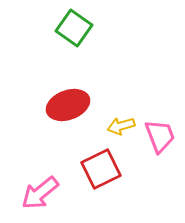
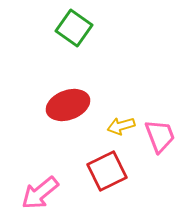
red square: moved 6 px right, 2 px down
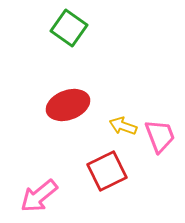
green square: moved 5 px left
yellow arrow: moved 2 px right; rotated 36 degrees clockwise
pink arrow: moved 1 px left, 3 px down
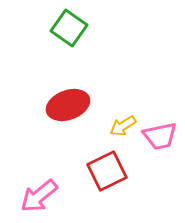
yellow arrow: rotated 52 degrees counterclockwise
pink trapezoid: rotated 99 degrees clockwise
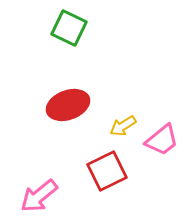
green square: rotated 9 degrees counterclockwise
pink trapezoid: moved 2 px right, 4 px down; rotated 27 degrees counterclockwise
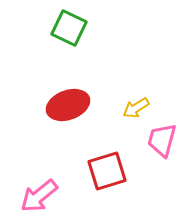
yellow arrow: moved 13 px right, 18 px up
pink trapezoid: rotated 144 degrees clockwise
red square: rotated 9 degrees clockwise
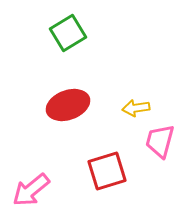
green square: moved 1 px left, 5 px down; rotated 33 degrees clockwise
yellow arrow: rotated 24 degrees clockwise
pink trapezoid: moved 2 px left, 1 px down
pink arrow: moved 8 px left, 6 px up
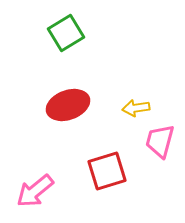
green square: moved 2 px left
pink arrow: moved 4 px right, 1 px down
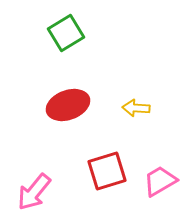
yellow arrow: rotated 12 degrees clockwise
pink trapezoid: moved 40 px down; rotated 45 degrees clockwise
pink arrow: moved 1 px left, 1 px down; rotated 12 degrees counterclockwise
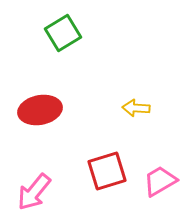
green square: moved 3 px left
red ellipse: moved 28 px left, 5 px down; rotated 9 degrees clockwise
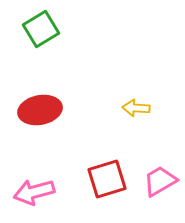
green square: moved 22 px left, 4 px up
red square: moved 8 px down
pink arrow: rotated 36 degrees clockwise
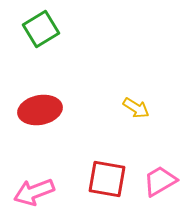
yellow arrow: rotated 152 degrees counterclockwise
red square: rotated 27 degrees clockwise
pink arrow: rotated 6 degrees counterclockwise
